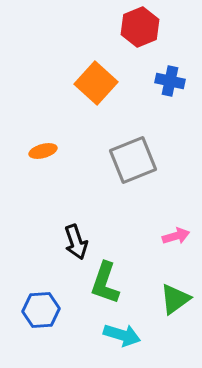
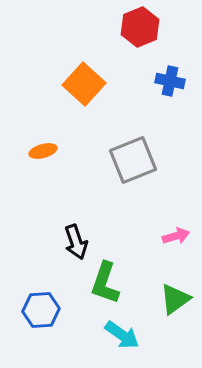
orange square: moved 12 px left, 1 px down
cyan arrow: rotated 18 degrees clockwise
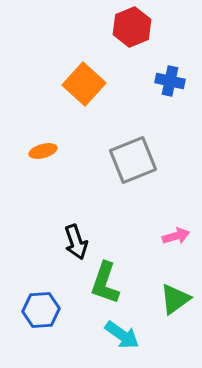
red hexagon: moved 8 px left
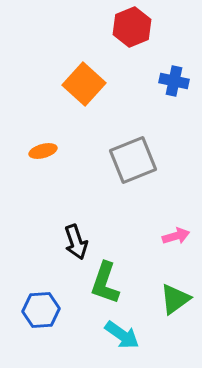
blue cross: moved 4 px right
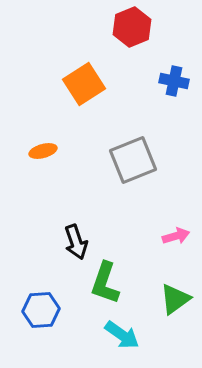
orange square: rotated 15 degrees clockwise
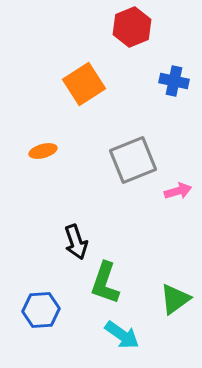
pink arrow: moved 2 px right, 45 px up
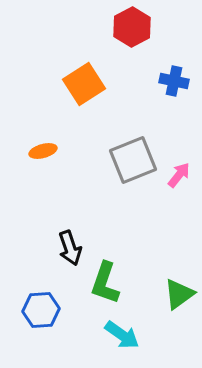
red hexagon: rotated 6 degrees counterclockwise
pink arrow: moved 1 px right, 16 px up; rotated 36 degrees counterclockwise
black arrow: moved 6 px left, 6 px down
green triangle: moved 4 px right, 5 px up
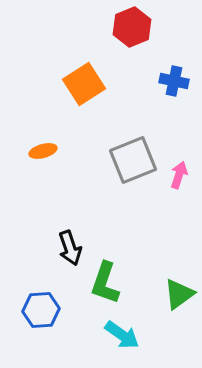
red hexagon: rotated 6 degrees clockwise
pink arrow: rotated 20 degrees counterclockwise
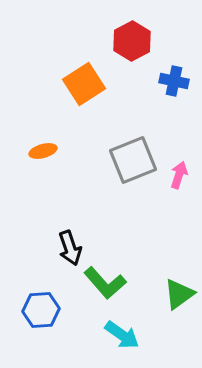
red hexagon: moved 14 px down; rotated 6 degrees counterclockwise
green L-shape: rotated 60 degrees counterclockwise
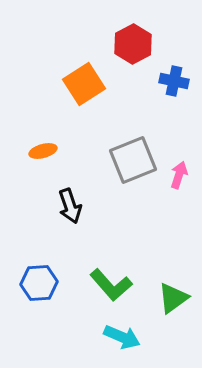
red hexagon: moved 1 px right, 3 px down
black arrow: moved 42 px up
green L-shape: moved 6 px right, 2 px down
green triangle: moved 6 px left, 4 px down
blue hexagon: moved 2 px left, 27 px up
cyan arrow: moved 2 px down; rotated 12 degrees counterclockwise
